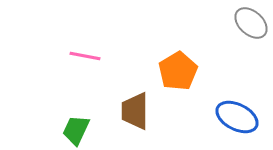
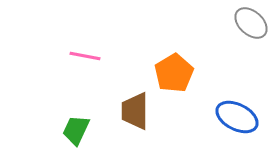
orange pentagon: moved 4 px left, 2 px down
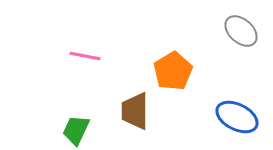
gray ellipse: moved 10 px left, 8 px down
orange pentagon: moved 1 px left, 2 px up
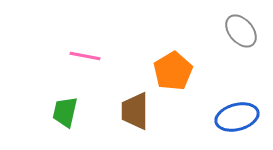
gray ellipse: rotated 8 degrees clockwise
blue ellipse: rotated 42 degrees counterclockwise
green trapezoid: moved 11 px left, 18 px up; rotated 12 degrees counterclockwise
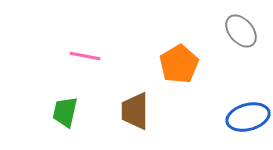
orange pentagon: moved 6 px right, 7 px up
blue ellipse: moved 11 px right
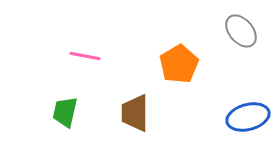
brown trapezoid: moved 2 px down
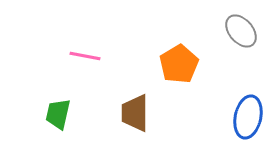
green trapezoid: moved 7 px left, 2 px down
blue ellipse: rotated 63 degrees counterclockwise
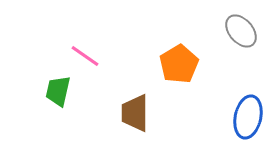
pink line: rotated 24 degrees clockwise
green trapezoid: moved 23 px up
